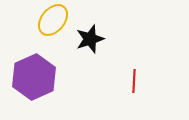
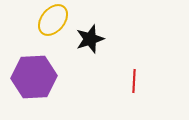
purple hexagon: rotated 21 degrees clockwise
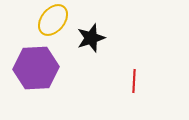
black star: moved 1 px right, 1 px up
purple hexagon: moved 2 px right, 9 px up
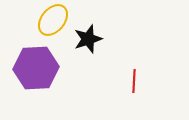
black star: moved 3 px left, 1 px down
